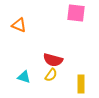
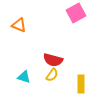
pink square: rotated 36 degrees counterclockwise
yellow semicircle: moved 1 px right
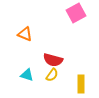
orange triangle: moved 6 px right, 9 px down
cyan triangle: moved 3 px right, 2 px up
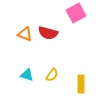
red semicircle: moved 5 px left, 27 px up
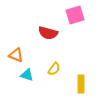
pink square: moved 1 px left, 2 px down; rotated 12 degrees clockwise
orange triangle: moved 9 px left, 21 px down
yellow semicircle: moved 2 px right, 6 px up
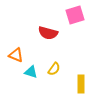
cyan triangle: moved 4 px right, 3 px up
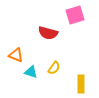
yellow semicircle: moved 1 px up
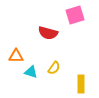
orange triangle: moved 1 px down; rotated 21 degrees counterclockwise
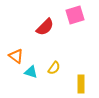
red semicircle: moved 3 px left, 6 px up; rotated 60 degrees counterclockwise
orange triangle: rotated 35 degrees clockwise
